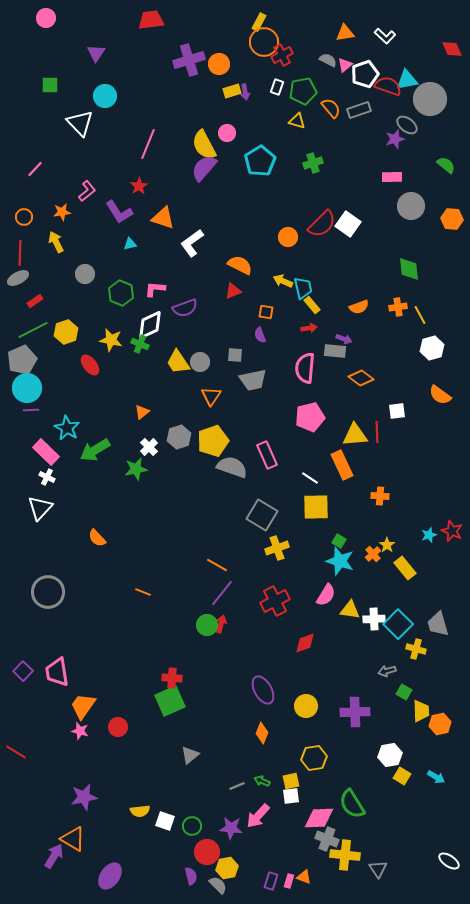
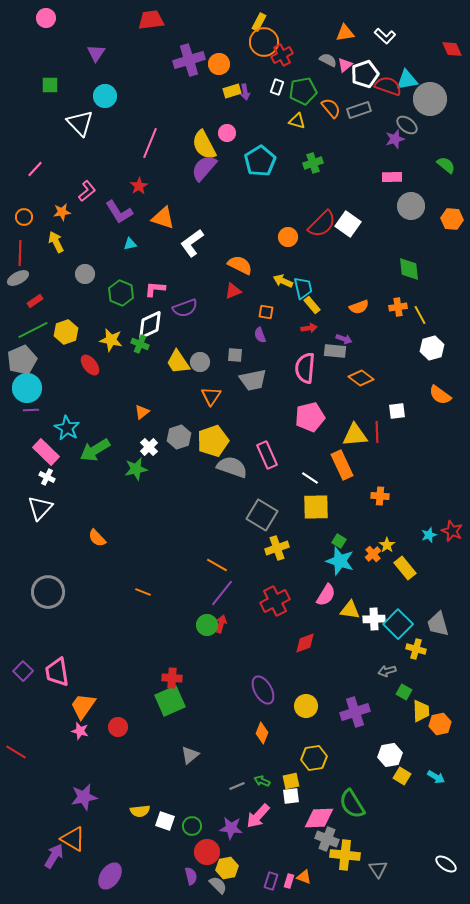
pink line at (148, 144): moved 2 px right, 1 px up
purple cross at (355, 712): rotated 16 degrees counterclockwise
white ellipse at (449, 861): moved 3 px left, 3 px down
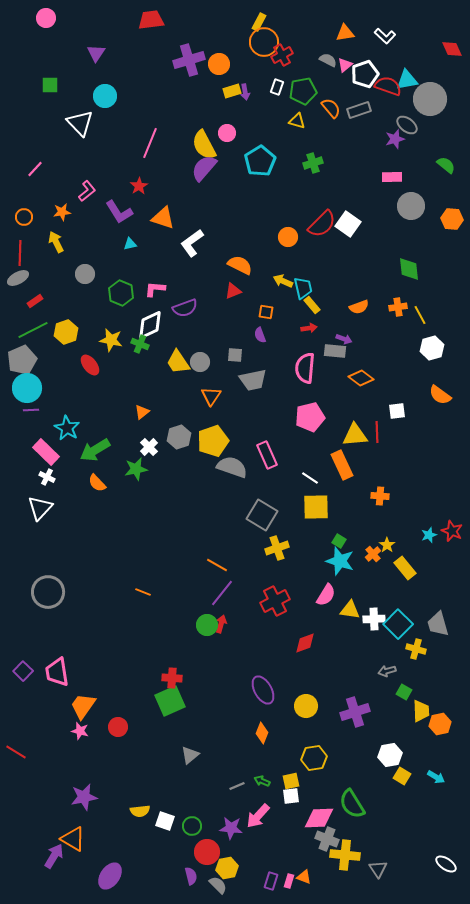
orange semicircle at (97, 538): moved 55 px up
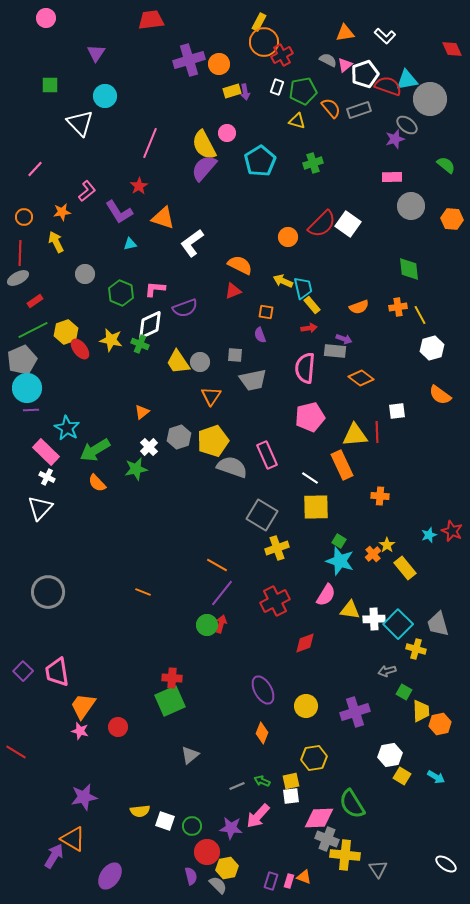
red ellipse at (90, 365): moved 10 px left, 16 px up
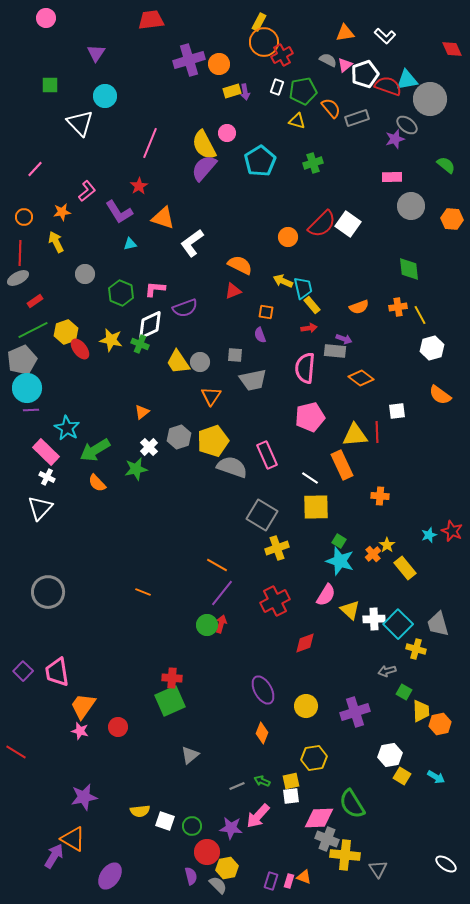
gray rectangle at (359, 110): moved 2 px left, 8 px down
yellow triangle at (350, 610): rotated 35 degrees clockwise
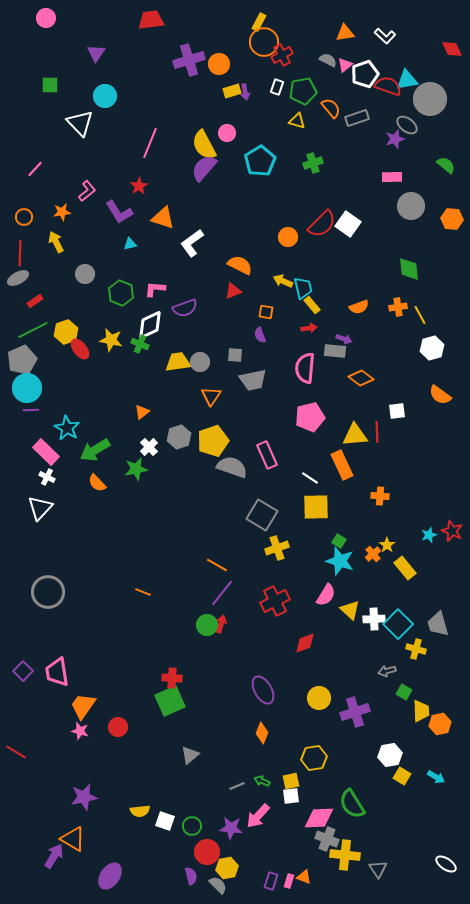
yellow trapezoid at (178, 362): rotated 116 degrees clockwise
yellow circle at (306, 706): moved 13 px right, 8 px up
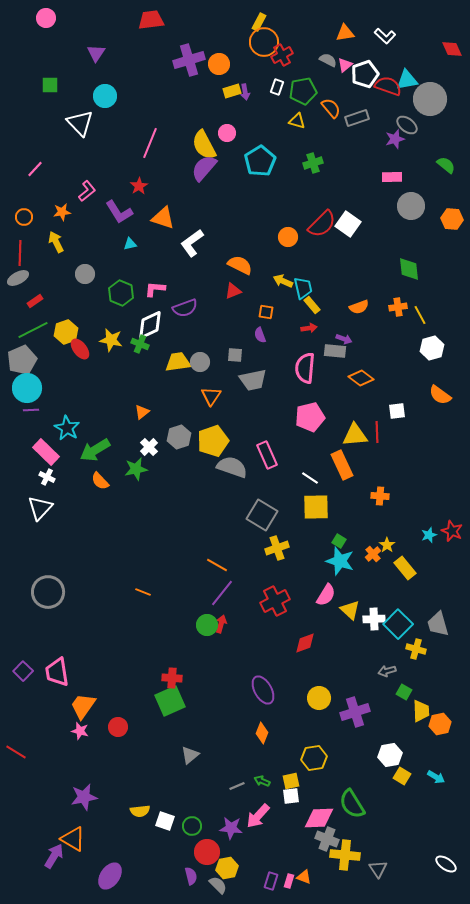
orange semicircle at (97, 483): moved 3 px right, 2 px up
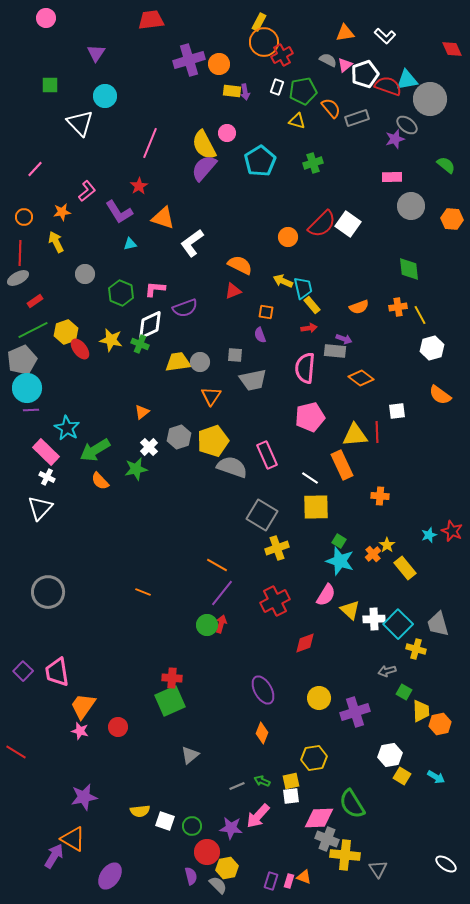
yellow rectangle at (232, 91): rotated 24 degrees clockwise
